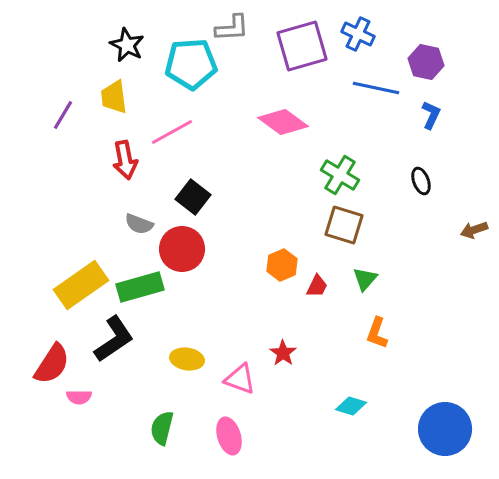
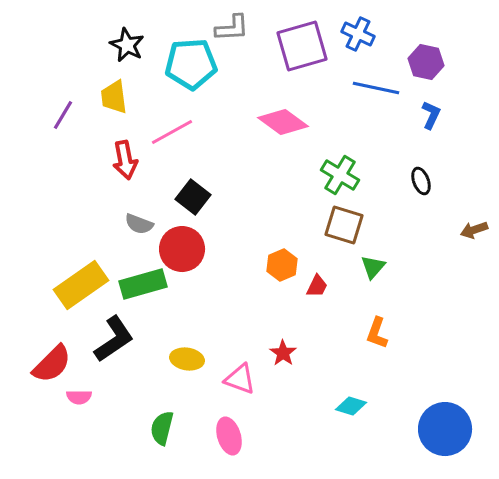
green triangle: moved 8 px right, 12 px up
green rectangle: moved 3 px right, 3 px up
red semicircle: rotated 12 degrees clockwise
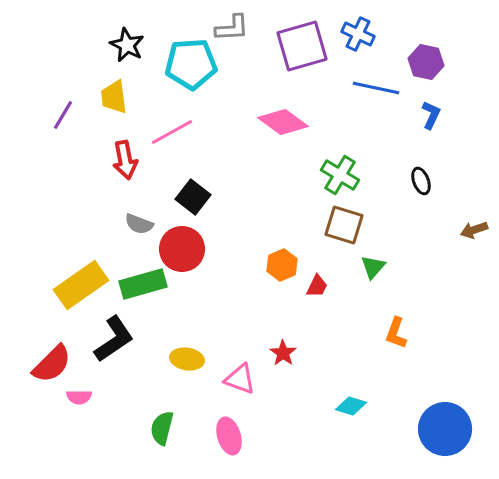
orange L-shape: moved 19 px right
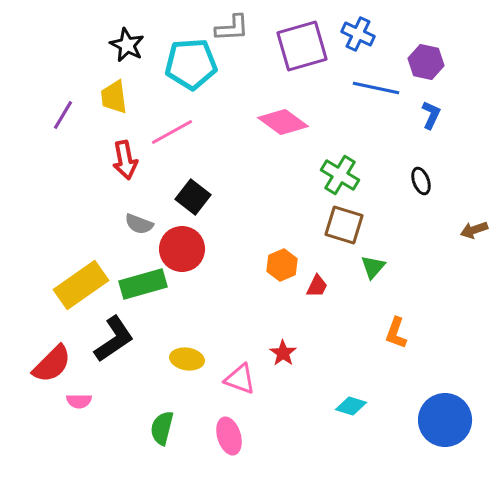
pink semicircle: moved 4 px down
blue circle: moved 9 px up
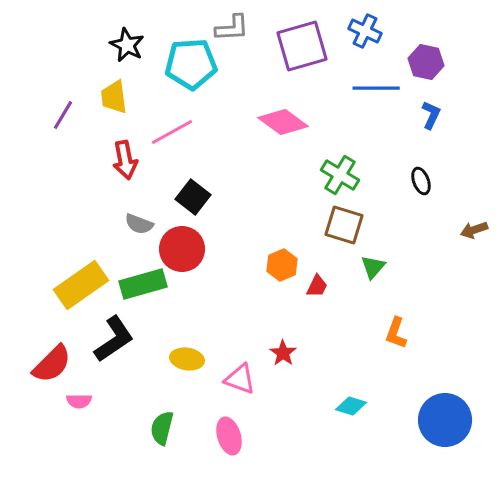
blue cross: moved 7 px right, 3 px up
blue line: rotated 12 degrees counterclockwise
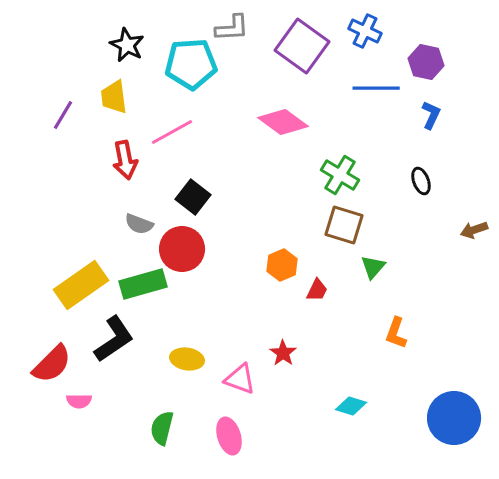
purple square: rotated 38 degrees counterclockwise
red trapezoid: moved 4 px down
blue circle: moved 9 px right, 2 px up
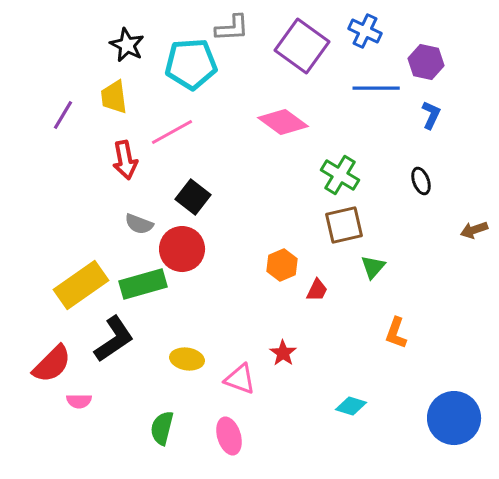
brown square: rotated 30 degrees counterclockwise
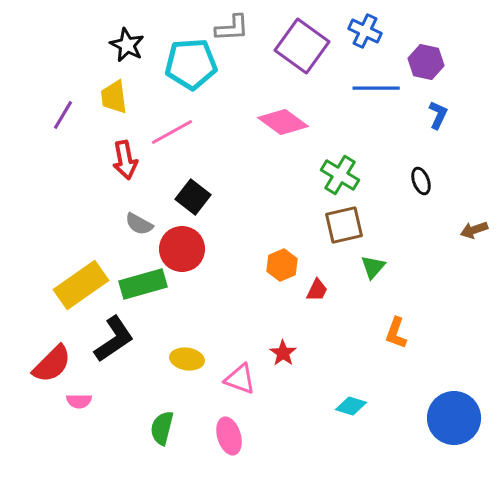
blue L-shape: moved 7 px right
gray semicircle: rotated 8 degrees clockwise
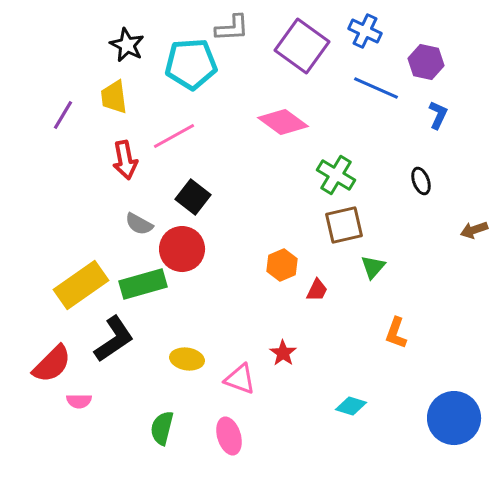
blue line: rotated 24 degrees clockwise
pink line: moved 2 px right, 4 px down
green cross: moved 4 px left
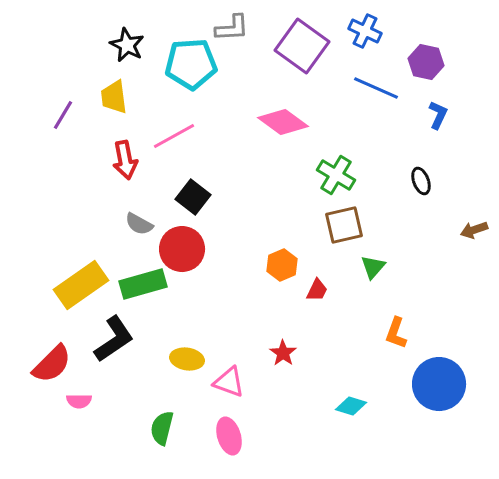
pink triangle: moved 11 px left, 3 px down
blue circle: moved 15 px left, 34 px up
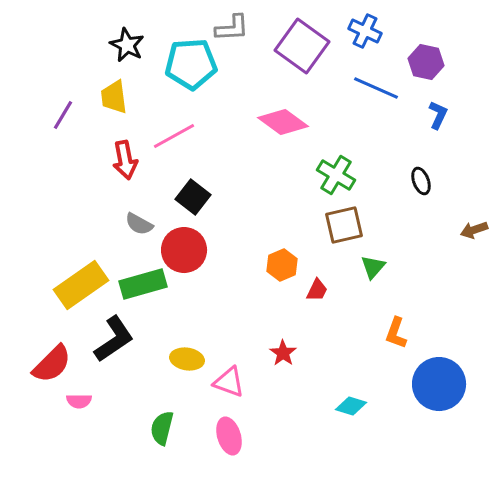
red circle: moved 2 px right, 1 px down
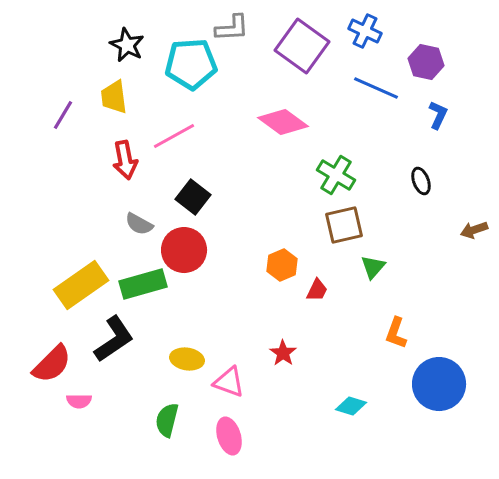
green semicircle: moved 5 px right, 8 px up
